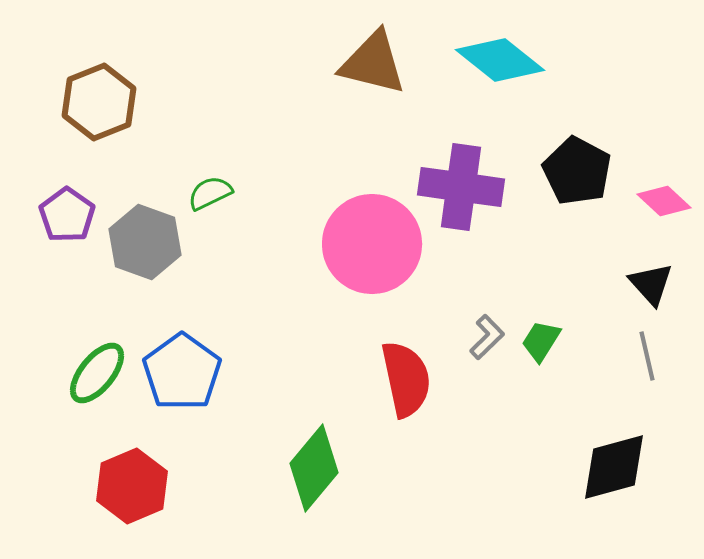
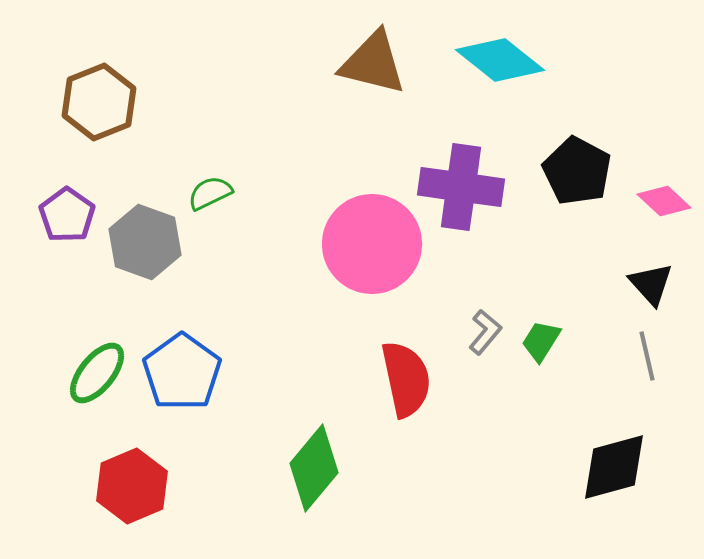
gray L-shape: moved 2 px left, 5 px up; rotated 6 degrees counterclockwise
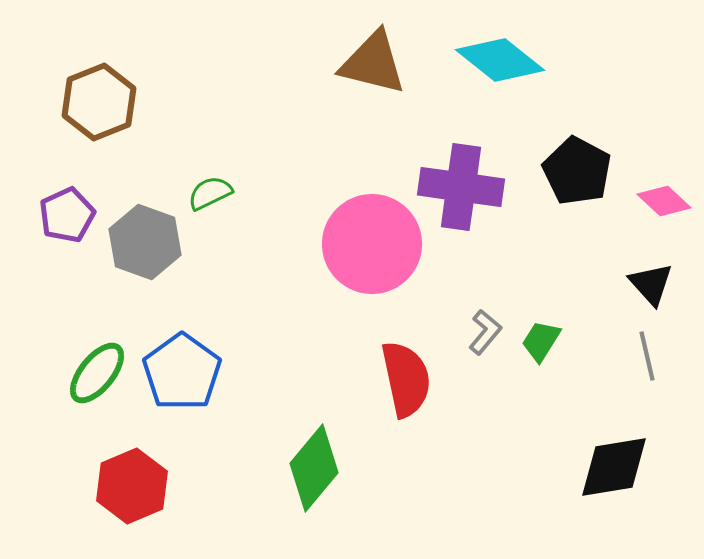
purple pentagon: rotated 12 degrees clockwise
black diamond: rotated 6 degrees clockwise
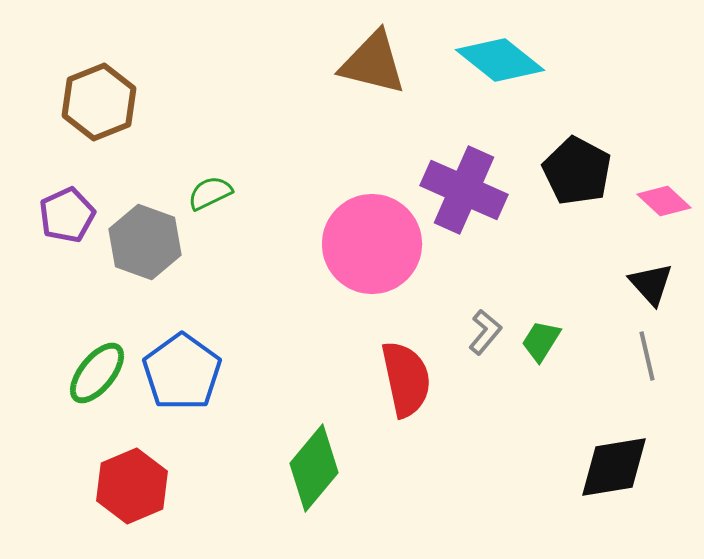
purple cross: moved 3 px right, 3 px down; rotated 16 degrees clockwise
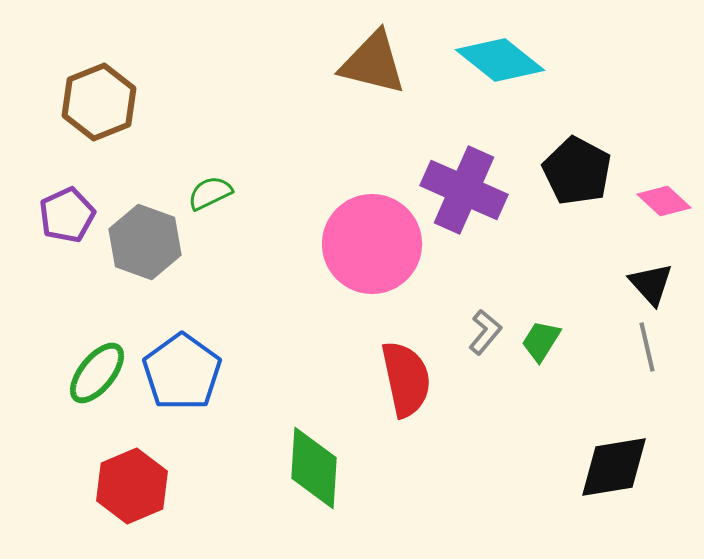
gray line: moved 9 px up
green diamond: rotated 36 degrees counterclockwise
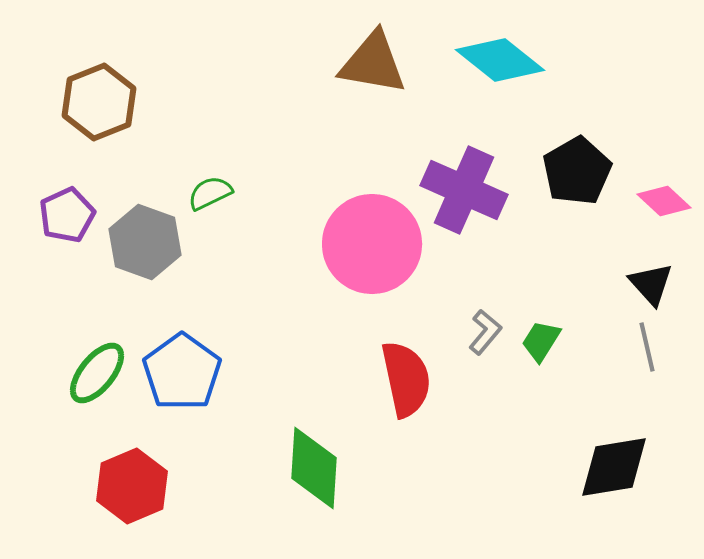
brown triangle: rotated 4 degrees counterclockwise
black pentagon: rotated 14 degrees clockwise
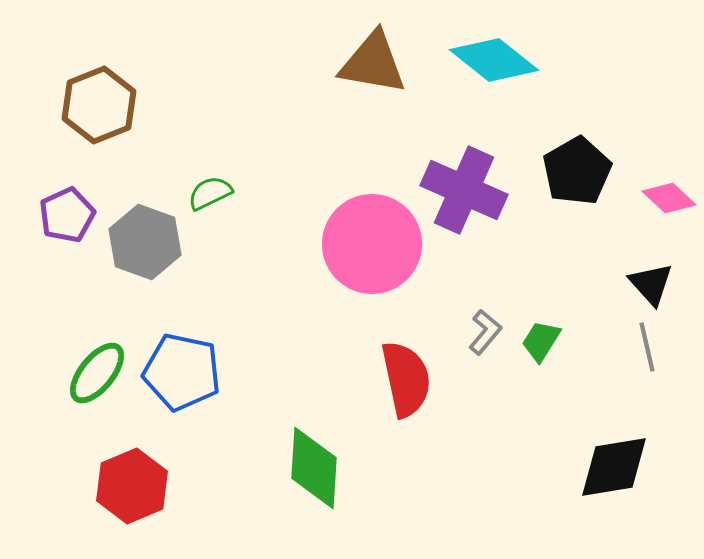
cyan diamond: moved 6 px left
brown hexagon: moved 3 px down
pink diamond: moved 5 px right, 3 px up
blue pentagon: rotated 24 degrees counterclockwise
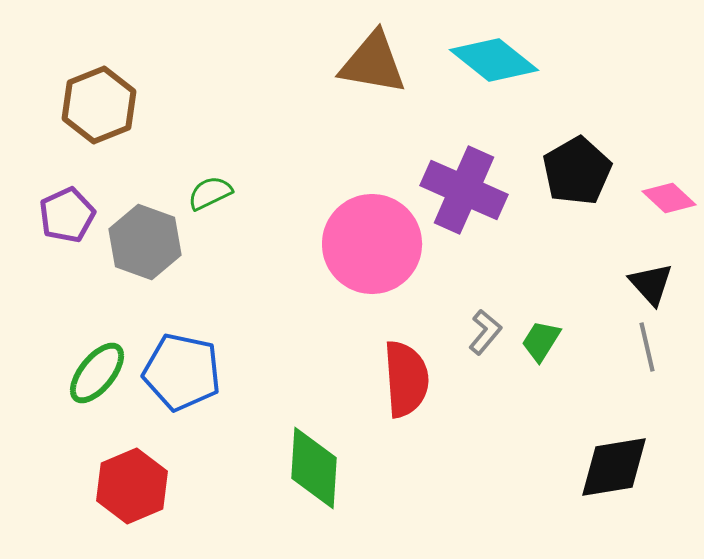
red semicircle: rotated 8 degrees clockwise
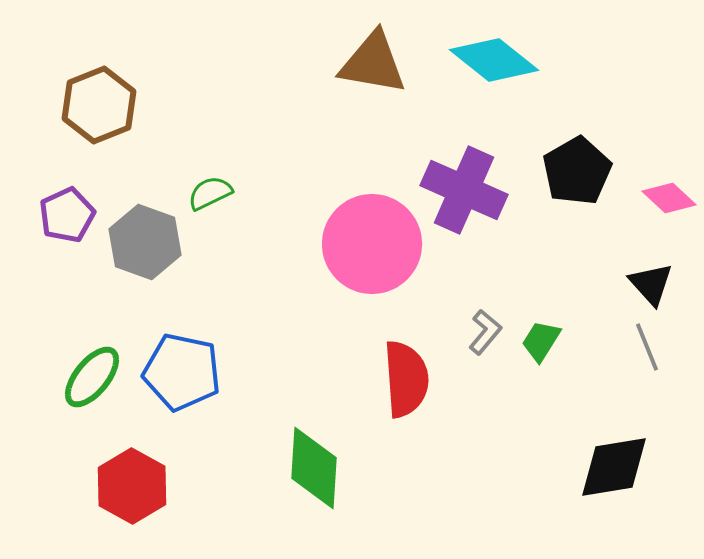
gray line: rotated 9 degrees counterclockwise
green ellipse: moved 5 px left, 4 px down
red hexagon: rotated 8 degrees counterclockwise
